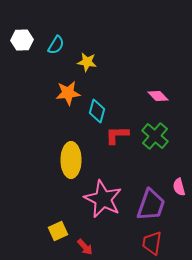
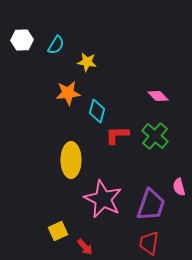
red trapezoid: moved 3 px left
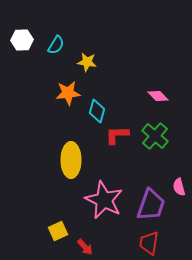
pink star: moved 1 px right, 1 px down
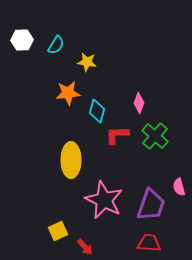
pink diamond: moved 19 px left, 7 px down; rotated 65 degrees clockwise
red trapezoid: rotated 85 degrees clockwise
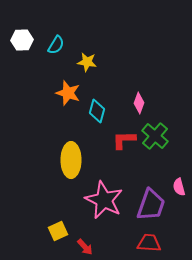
orange star: rotated 25 degrees clockwise
red L-shape: moved 7 px right, 5 px down
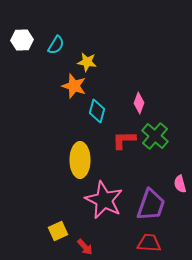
orange star: moved 6 px right, 7 px up
yellow ellipse: moved 9 px right
pink semicircle: moved 1 px right, 3 px up
